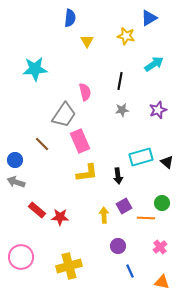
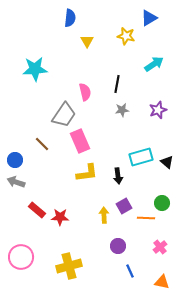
black line: moved 3 px left, 3 px down
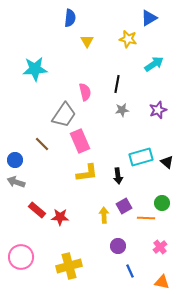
yellow star: moved 2 px right, 3 px down
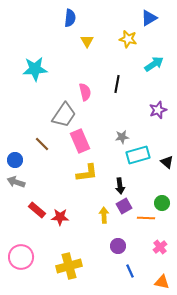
gray star: moved 27 px down
cyan rectangle: moved 3 px left, 2 px up
black arrow: moved 2 px right, 10 px down
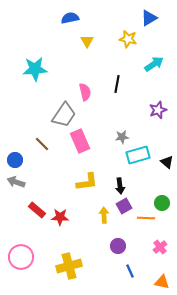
blue semicircle: rotated 108 degrees counterclockwise
yellow L-shape: moved 9 px down
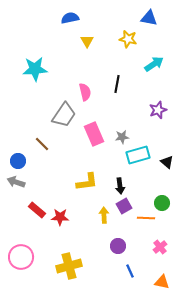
blue triangle: rotated 42 degrees clockwise
pink rectangle: moved 14 px right, 7 px up
blue circle: moved 3 px right, 1 px down
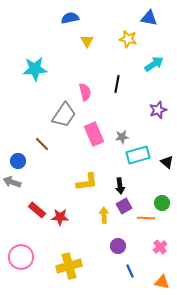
gray arrow: moved 4 px left
